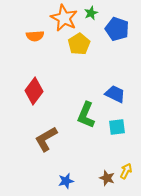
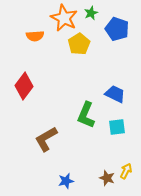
red diamond: moved 10 px left, 5 px up
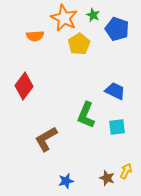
green star: moved 2 px right, 2 px down; rotated 24 degrees counterclockwise
blue trapezoid: moved 3 px up
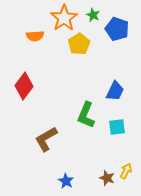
orange star: rotated 12 degrees clockwise
blue trapezoid: rotated 90 degrees clockwise
blue star: rotated 28 degrees counterclockwise
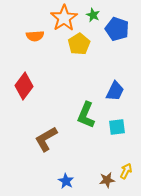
brown star: moved 2 px down; rotated 28 degrees counterclockwise
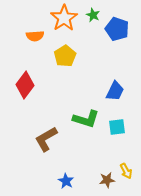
yellow pentagon: moved 14 px left, 12 px down
red diamond: moved 1 px right, 1 px up
green L-shape: moved 4 px down; rotated 96 degrees counterclockwise
yellow arrow: rotated 126 degrees clockwise
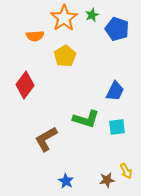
green star: moved 1 px left; rotated 24 degrees clockwise
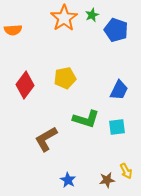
blue pentagon: moved 1 px left, 1 px down
orange semicircle: moved 22 px left, 6 px up
yellow pentagon: moved 22 px down; rotated 20 degrees clockwise
blue trapezoid: moved 4 px right, 1 px up
blue star: moved 2 px right, 1 px up
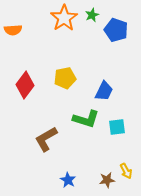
blue trapezoid: moved 15 px left, 1 px down
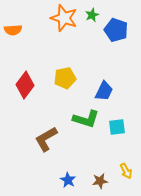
orange star: rotated 20 degrees counterclockwise
brown star: moved 7 px left, 1 px down
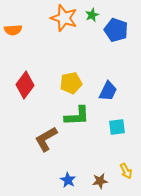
yellow pentagon: moved 6 px right, 5 px down
blue trapezoid: moved 4 px right
green L-shape: moved 9 px left, 3 px up; rotated 20 degrees counterclockwise
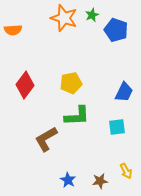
blue trapezoid: moved 16 px right, 1 px down
